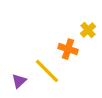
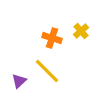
yellow cross: moved 7 px left, 1 px down
orange cross: moved 16 px left, 11 px up
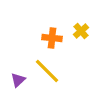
orange cross: rotated 12 degrees counterclockwise
purple triangle: moved 1 px left, 1 px up
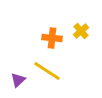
yellow line: rotated 12 degrees counterclockwise
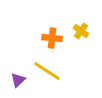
yellow cross: rotated 14 degrees counterclockwise
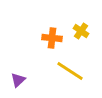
yellow line: moved 23 px right
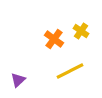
orange cross: moved 2 px right, 1 px down; rotated 30 degrees clockwise
yellow line: rotated 60 degrees counterclockwise
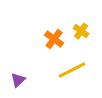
yellow line: moved 2 px right, 1 px up
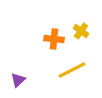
orange cross: rotated 30 degrees counterclockwise
